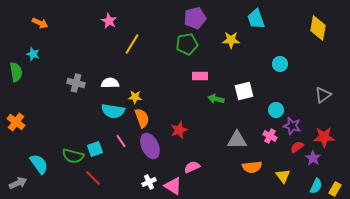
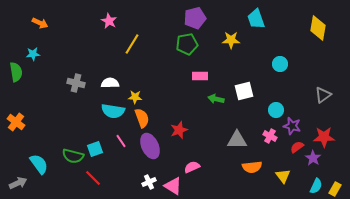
cyan star at (33, 54): rotated 24 degrees counterclockwise
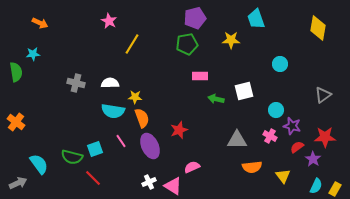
red star at (324, 137): moved 1 px right
green semicircle at (73, 156): moved 1 px left, 1 px down
purple star at (313, 158): moved 1 px down
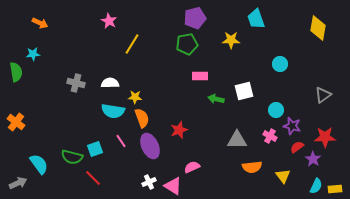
yellow rectangle at (335, 189): rotated 56 degrees clockwise
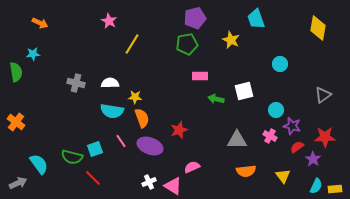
yellow star at (231, 40): rotated 24 degrees clockwise
cyan semicircle at (113, 111): moved 1 px left
purple ellipse at (150, 146): rotated 45 degrees counterclockwise
orange semicircle at (252, 167): moved 6 px left, 4 px down
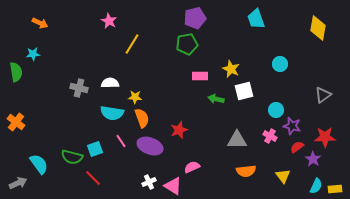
yellow star at (231, 40): moved 29 px down
gray cross at (76, 83): moved 3 px right, 5 px down
cyan semicircle at (112, 111): moved 2 px down
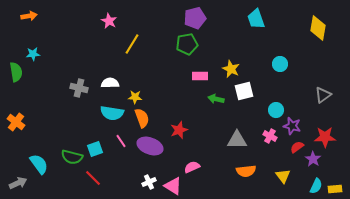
orange arrow at (40, 23): moved 11 px left, 7 px up; rotated 35 degrees counterclockwise
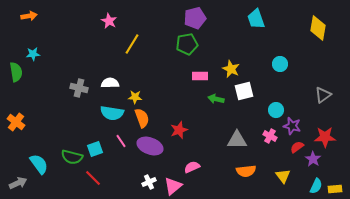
pink triangle at (173, 186): rotated 48 degrees clockwise
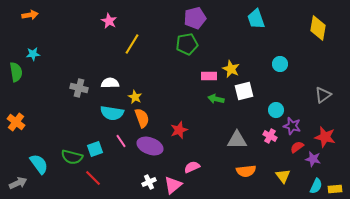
orange arrow at (29, 16): moved 1 px right, 1 px up
pink rectangle at (200, 76): moved 9 px right
yellow star at (135, 97): rotated 24 degrees clockwise
red star at (325, 137): rotated 15 degrees clockwise
purple star at (313, 159): rotated 21 degrees counterclockwise
pink triangle at (173, 186): moved 1 px up
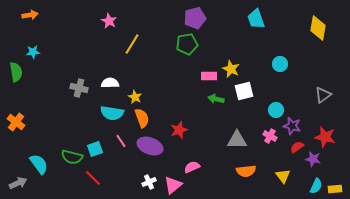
cyan star at (33, 54): moved 2 px up
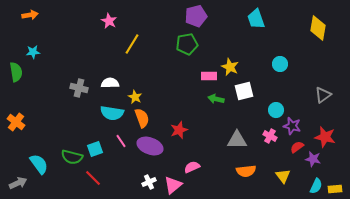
purple pentagon at (195, 18): moved 1 px right, 2 px up
yellow star at (231, 69): moved 1 px left, 2 px up
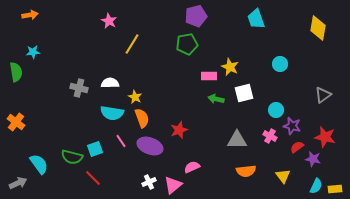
white square at (244, 91): moved 2 px down
